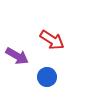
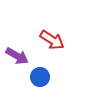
blue circle: moved 7 px left
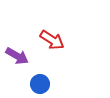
blue circle: moved 7 px down
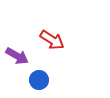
blue circle: moved 1 px left, 4 px up
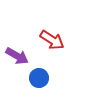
blue circle: moved 2 px up
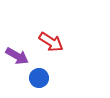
red arrow: moved 1 px left, 2 px down
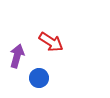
purple arrow: rotated 105 degrees counterclockwise
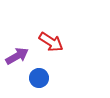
purple arrow: rotated 45 degrees clockwise
